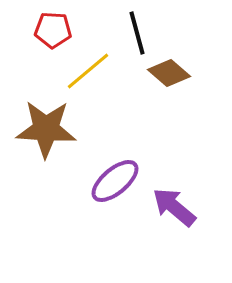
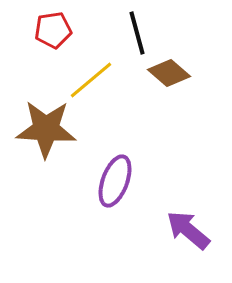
red pentagon: rotated 12 degrees counterclockwise
yellow line: moved 3 px right, 9 px down
purple ellipse: rotated 30 degrees counterclockwise
purple arrow: moved 14 px right, 23 px down
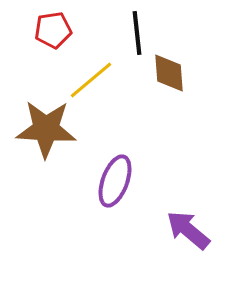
black line: rotated 9 degrees clockwise
brown diamond: rotated 45 degrees clockwise
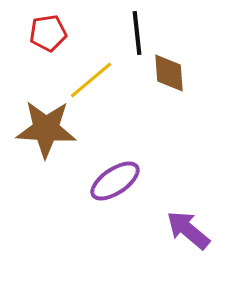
red pentagon: moved 5 px left, 3 px down
purple ellipse: rotated 36 degrees clockwise
